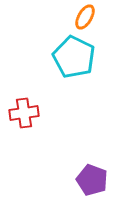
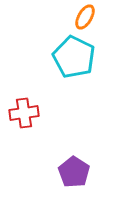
purple pentagon: moved 18 px left, 8 px up; rotated 12 degrees clockwise
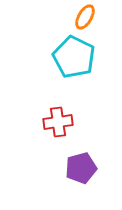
red cross: moved 34 px right, 9 px down
purple pentagon: moved 7 px right, 4 px up; rotated 24 degrees clockwise
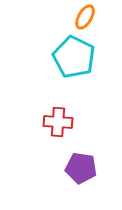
red cross: rotated 12 degrees clockwise
purple pentagon: rotated 24 degrees clockwise
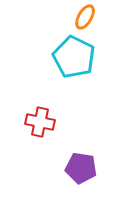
red cross: moved 18 px left; rotated 8 degrees clockwise
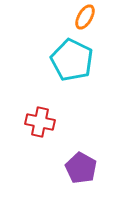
cyan pentagon: moved 2 px left, 3 px down
purple pentagon: rotated 20 degrees clockwise
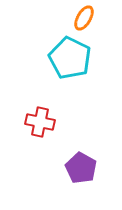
orange ellipse: moved 1 px left, 1 px down
cyan pentagon: moved 2 px left, 2 px up
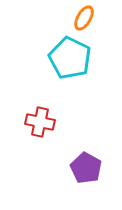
purple pentagon: moved 5 px right
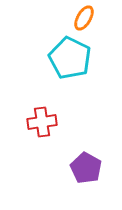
red cross: moved 2 px right; rotated 20 degrees counterclockwise
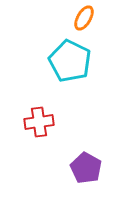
cyan pentagon: moved 3 px down
red cross: moved 3 px left
